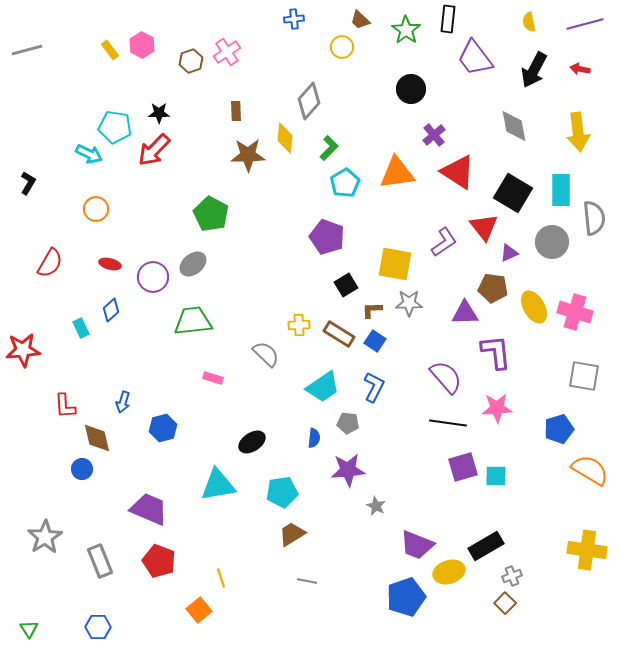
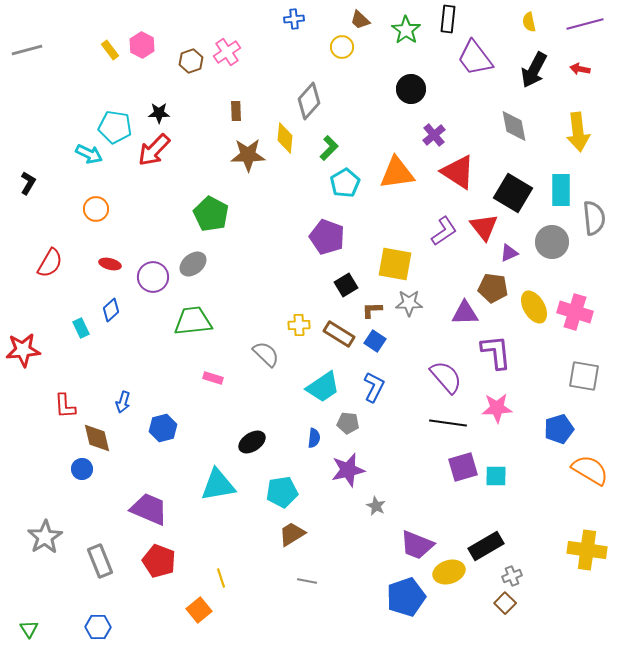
purple L-shape at (444, 242): moved 11 px up
purple star at (348, 470): rotated 8 degrees counterclockwise
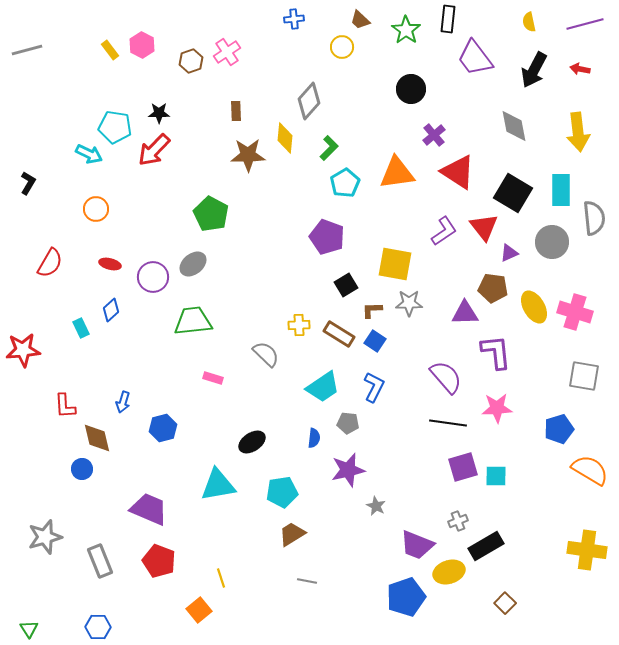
gray star at (45, 537): rotated 16 degrees clockwise
gray cross at (512, 576): moved 54 px left, 55 px up
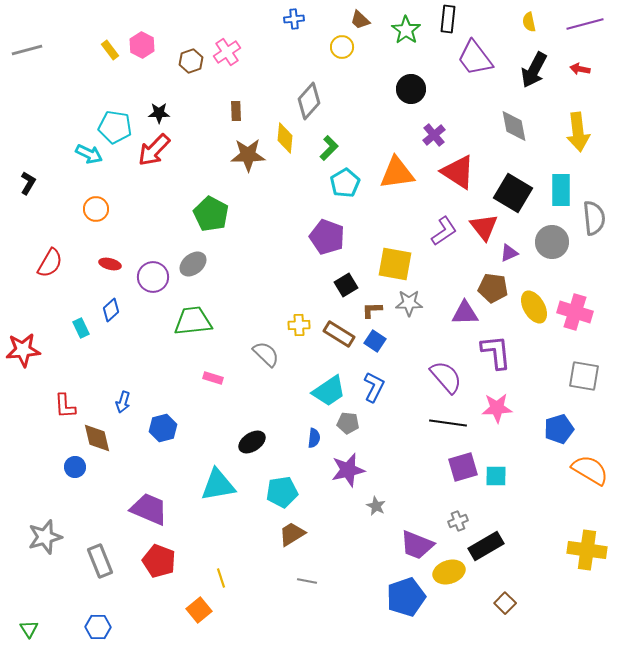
cyan trapezoid at (323, 387): moved 6 px right, 4 px down
blue circle at (82, 469): moved 7 px left, 2 px up
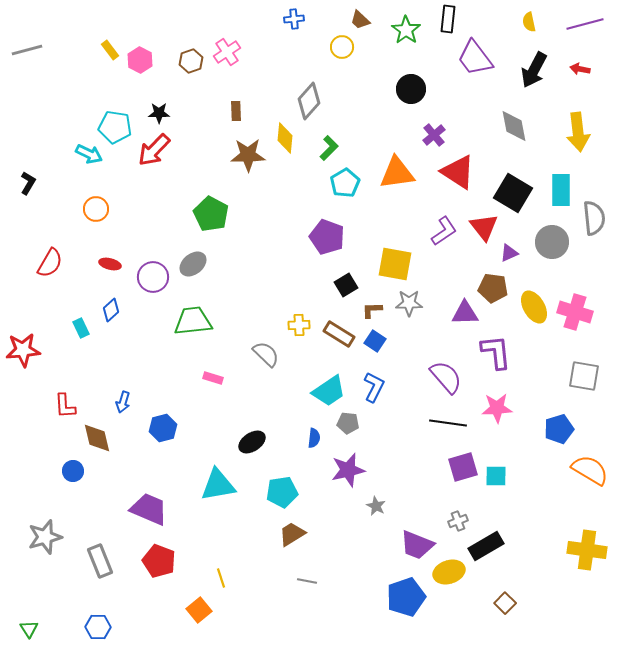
pink hexagon at (142, 45): moved 2 px left, 15 px down
blue circle at (75, 467): moved 2 px left, 4 px down
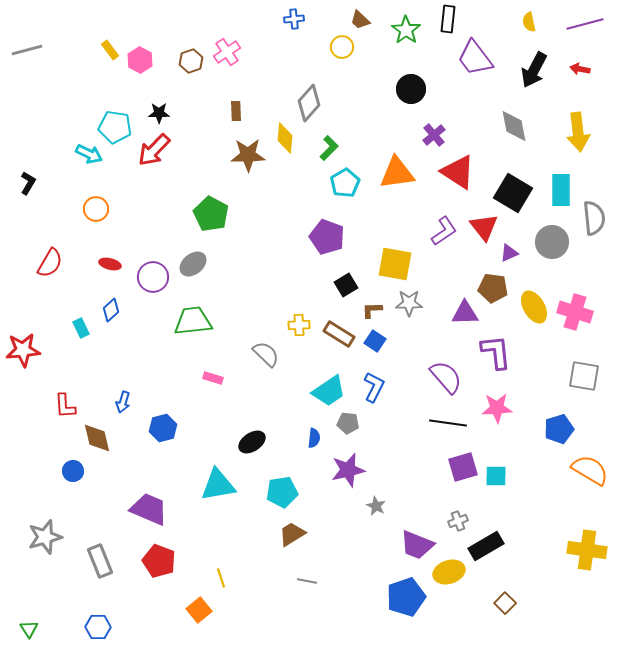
gray diamond at (309, 101): moved 2 px down
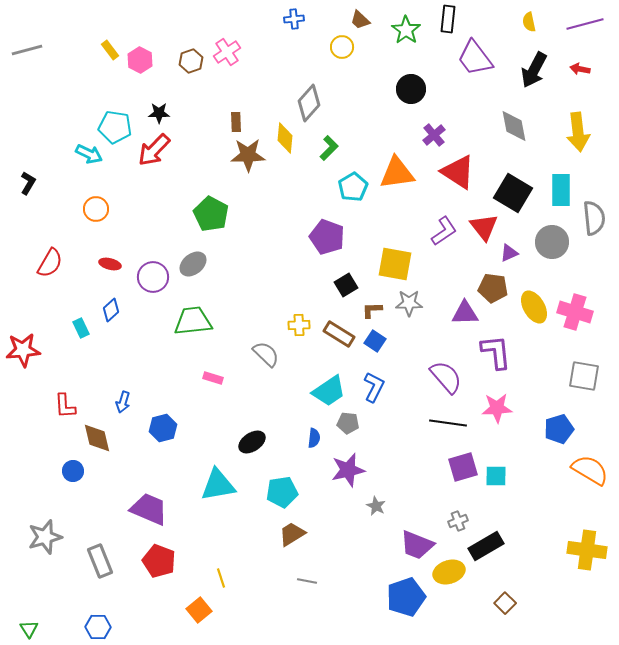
brown rectangle at (236, 111): moved 11 px down
cyan pentagon at (345, 183): moved 8 px right, 4 px down
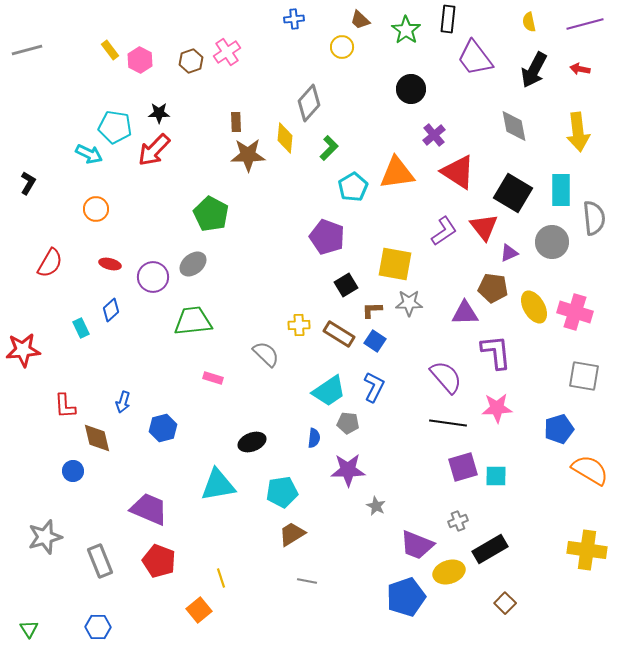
black ellipse at (252, 442): rotated 12 degrees clockwise
purple star at (348, 470): rotated 12 degrees clockwise
black rectangle at (486, 546): moved 4 px right, 3 px down
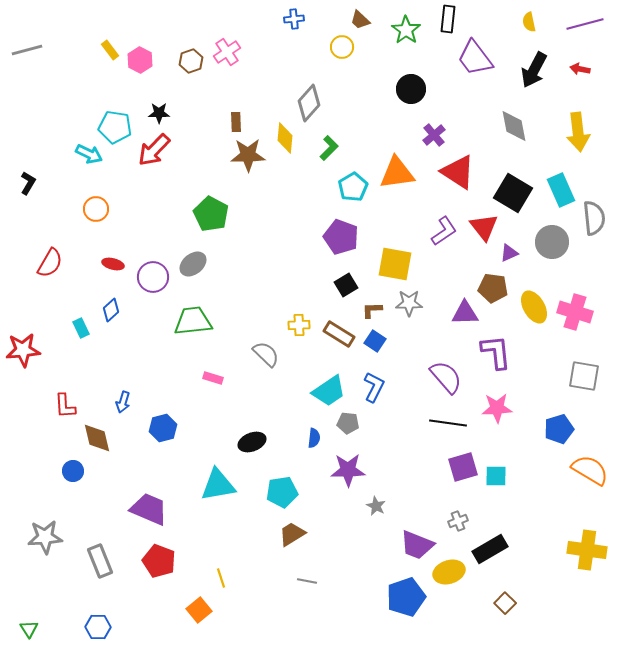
cyan rectangle at (561, 190): rotated 24 degrees counterclockwise
purple pentagon at (327, 237): moved 14 px right
red ellipse at (110, 264): moved 3 px right
gray star at (45, 537): rotated 12 degrees clockwise
